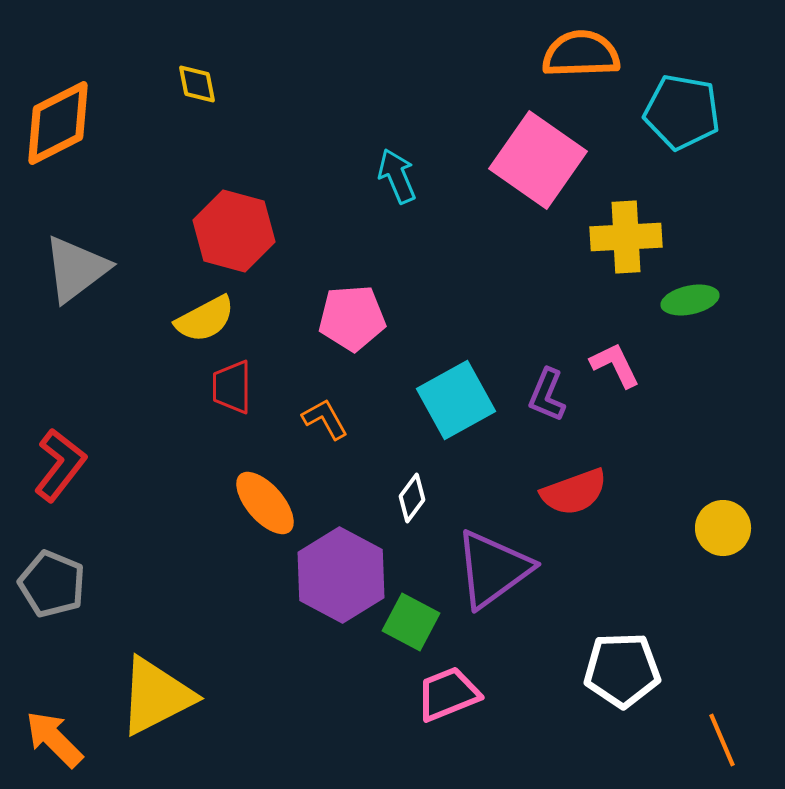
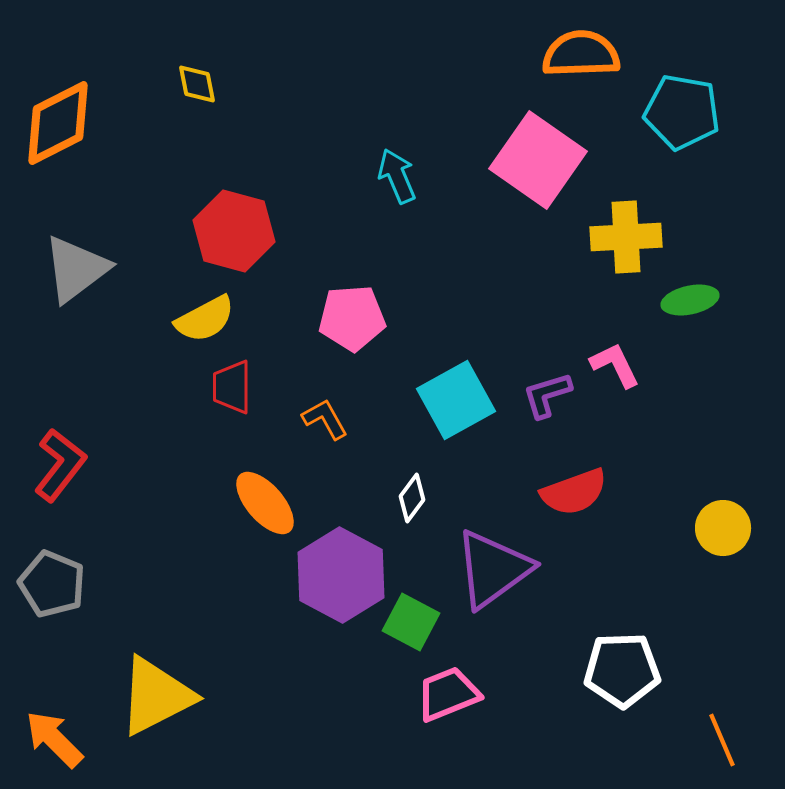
purple L-shape: rotated 50 degrees clockwise
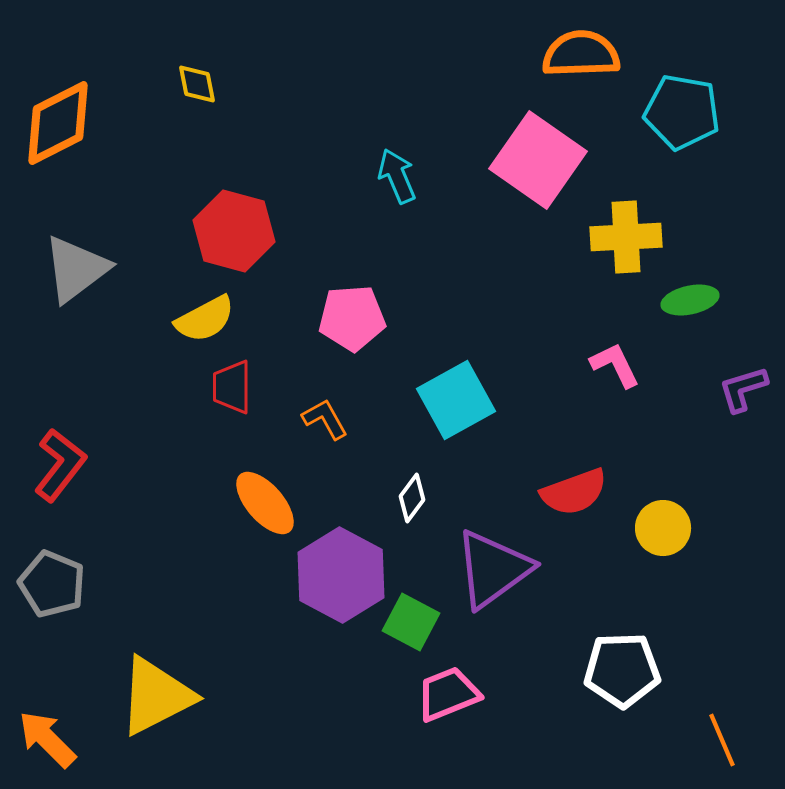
purple L-shape: moved 196 px right, 6 px up
yellow circle: moved 60 px left
orange arrow: moved 7 px left
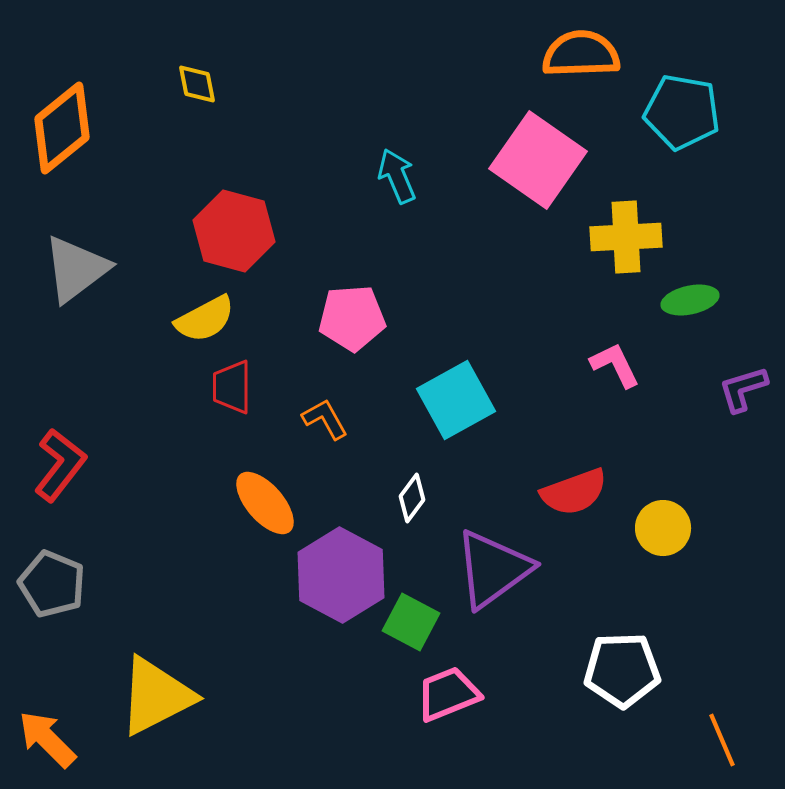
orange diamond: moved 4 px right, 5 px down; rotated 12 degrees counterclockwise
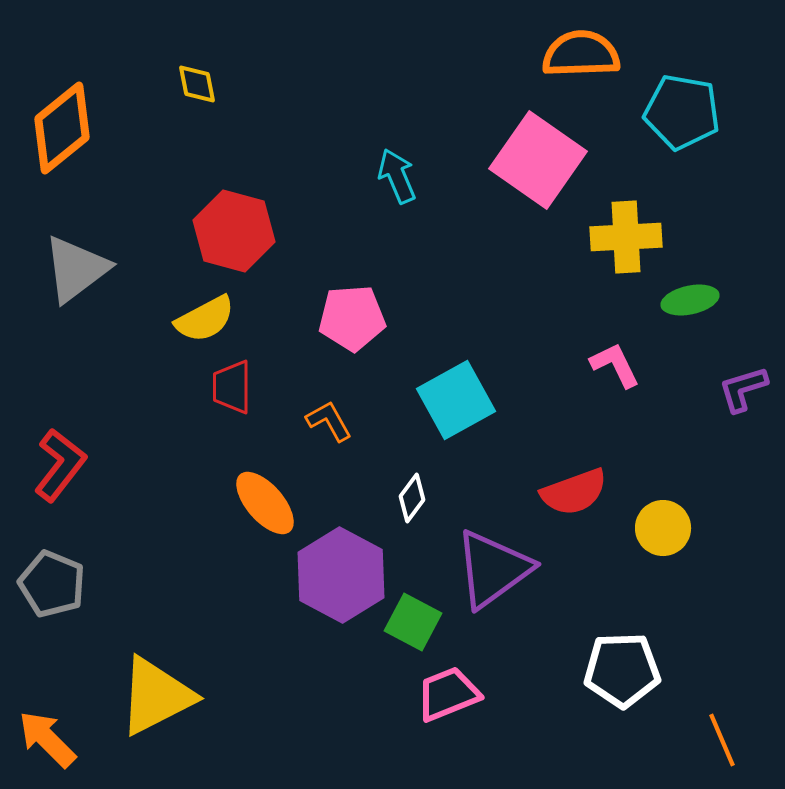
orange L-shape: moved 4 px right, 2 px down
green square: moved 2 px right
